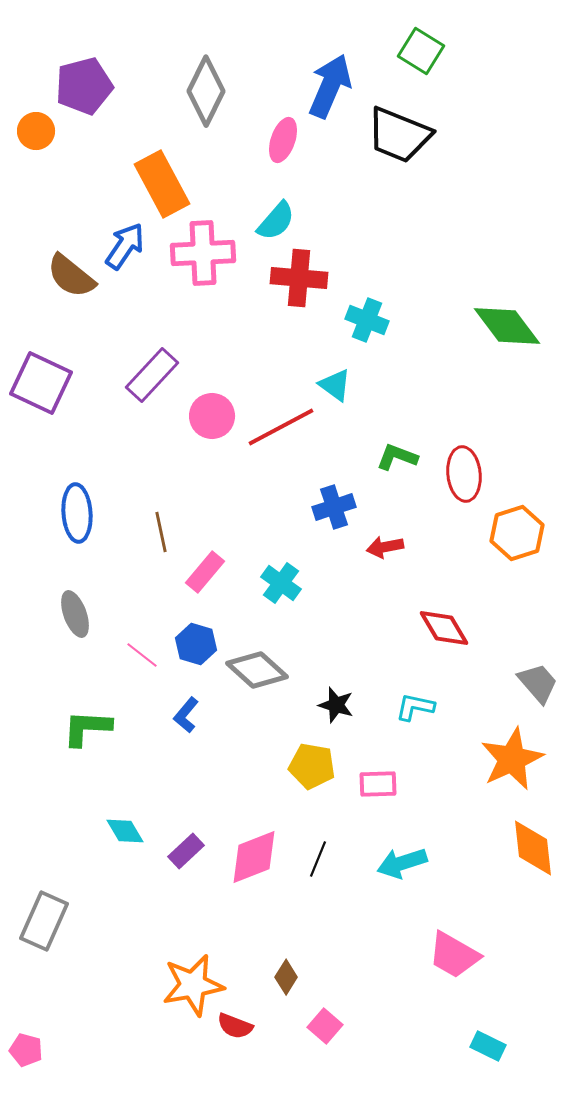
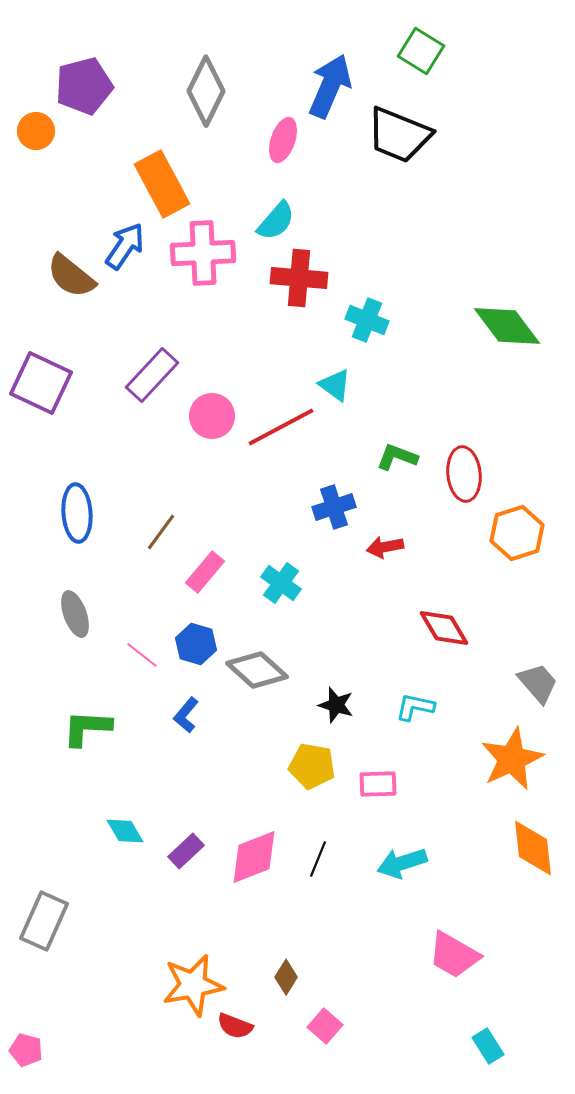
brown line at (161, 532): rotated 48 degrees clockwise
cyan rectangle at (488, 1046): rotated 32 degrees clockwise
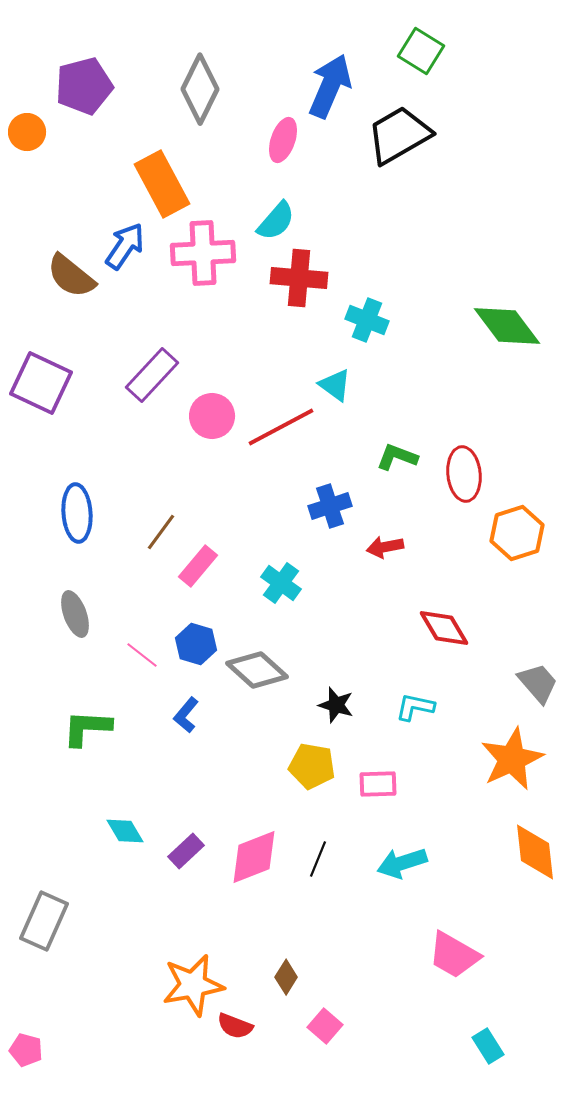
gray diamond at (206, 91): moved 6 px left, 2 px up
orange circle at (36, 131): moved 9 px left, 1 px down
black trapezoid at (399, 135): rotated 128 degrees clockwise
blue cross at (334, 507): moved 4 px left, 1 px up
pink rectangle at (205, 572): moved 7 px left, 6 px up
orange diamond at (533, 848): moved 2 px right, 4 px down
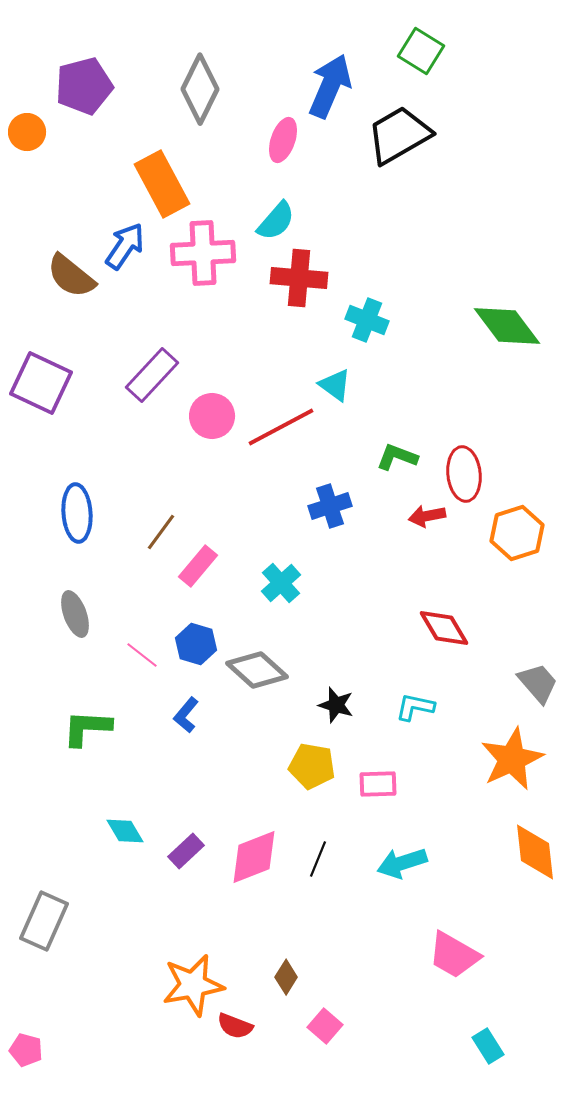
red arrow at (385, 547): moved 42 px right, 31 px up
cyan cross at (281, 583): rotated 12 degrees clockwise
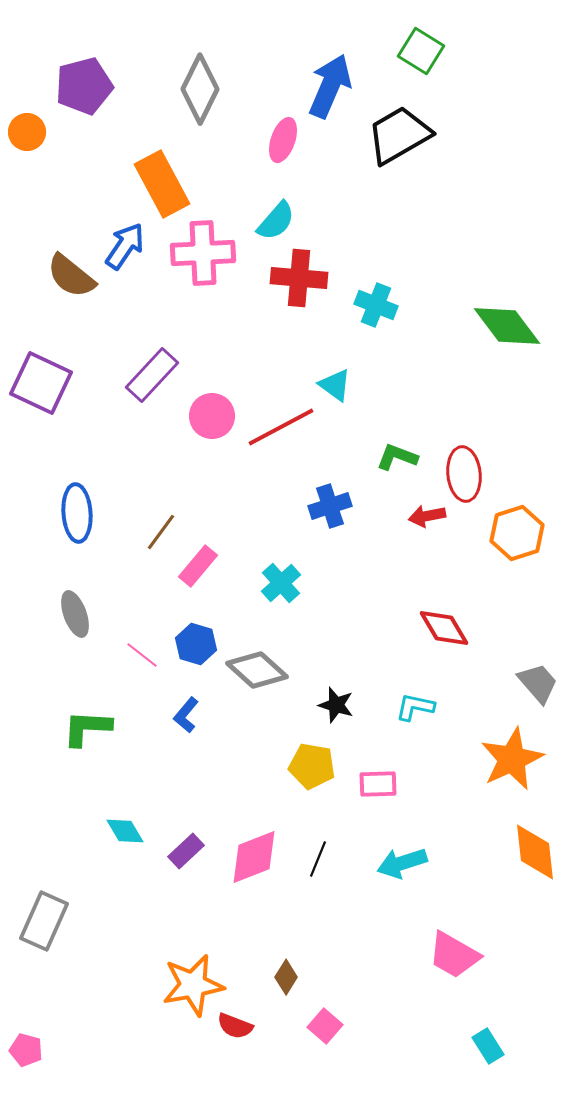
cyan cross at (367, 320): moved 9 px right, 15 px up
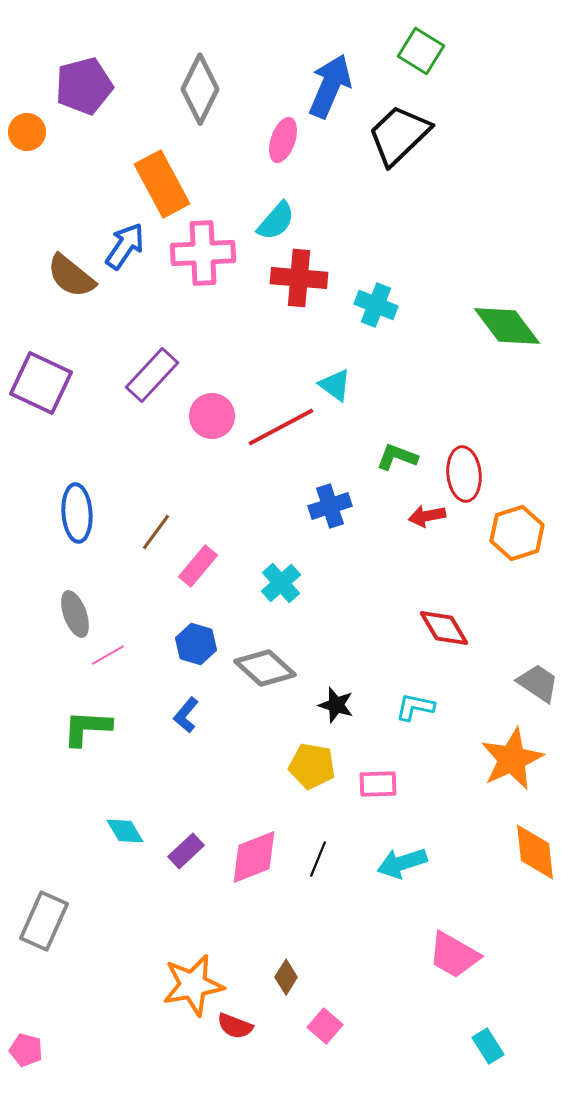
black trapezoid at (399, 135): rotated 14 degrees counterclockwise
brown line at (161, 532): moved 5 px left
pink line at (142, 655): moved 34 px left; rotated 68 degrees counterclockwise
gray diamond at (257, 670): moved 8 px right, 2 px up
gray trapezoid at (538, 683): rotated 15 degrees counterclockwise
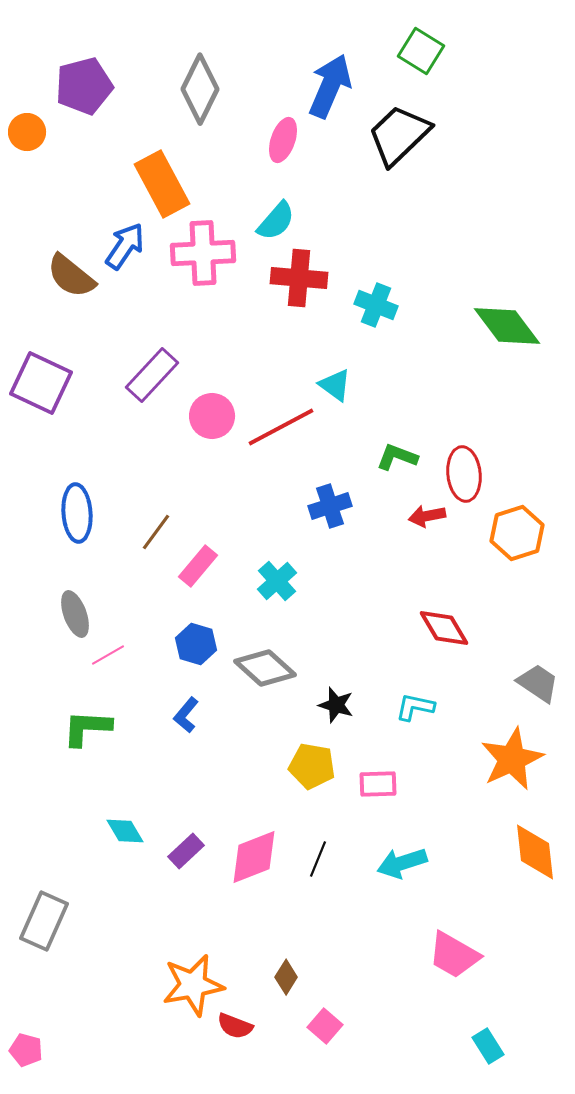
cyan cross at (281, 583): moved 4 px left, 2 px up
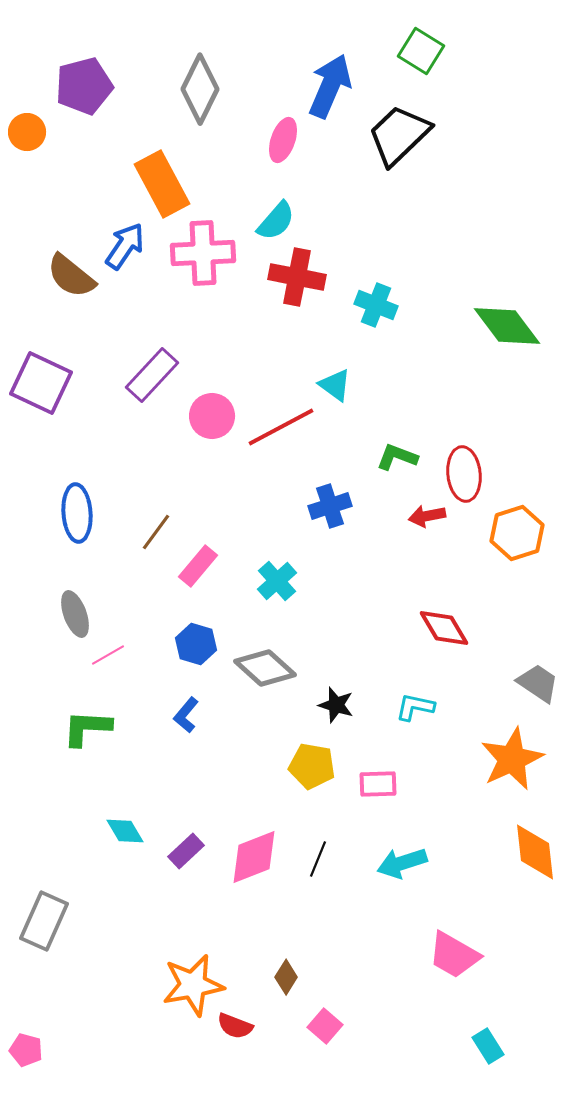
red cross at (299, 278): moved 2 px left, 1 px up; rotated 6 degrees clockwise
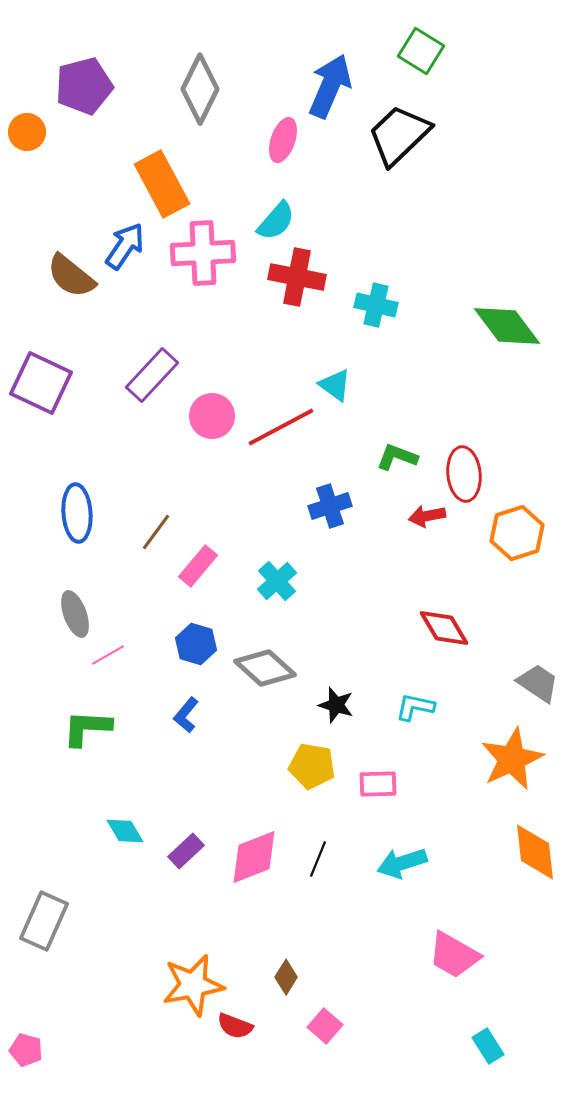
cyan cross at (376, 305): rotated 9 degrees counterclockwise
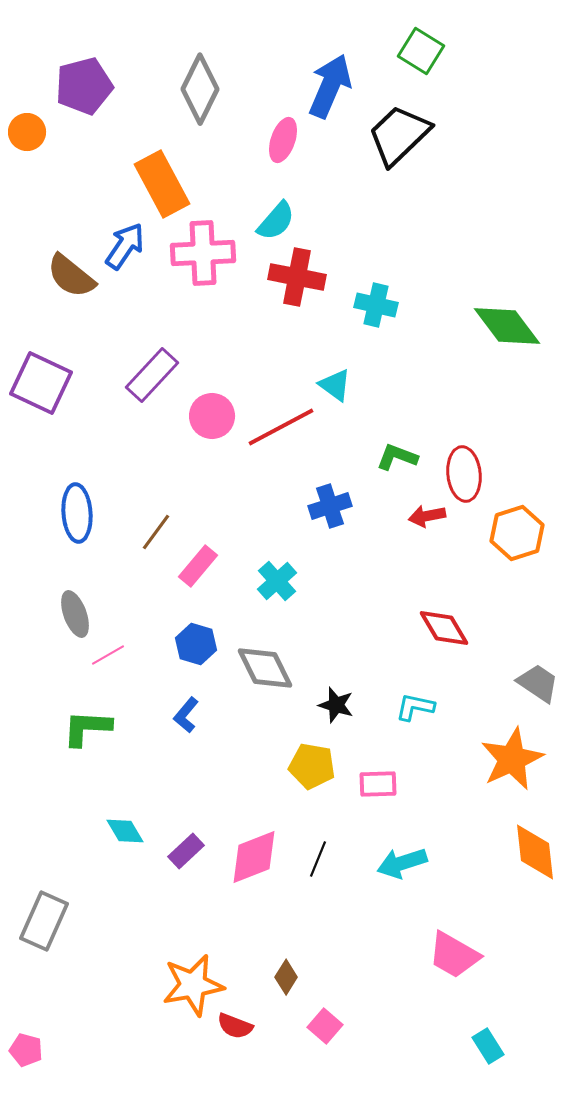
gray diamond at (265, 668): rotated 22 degrees clockwise
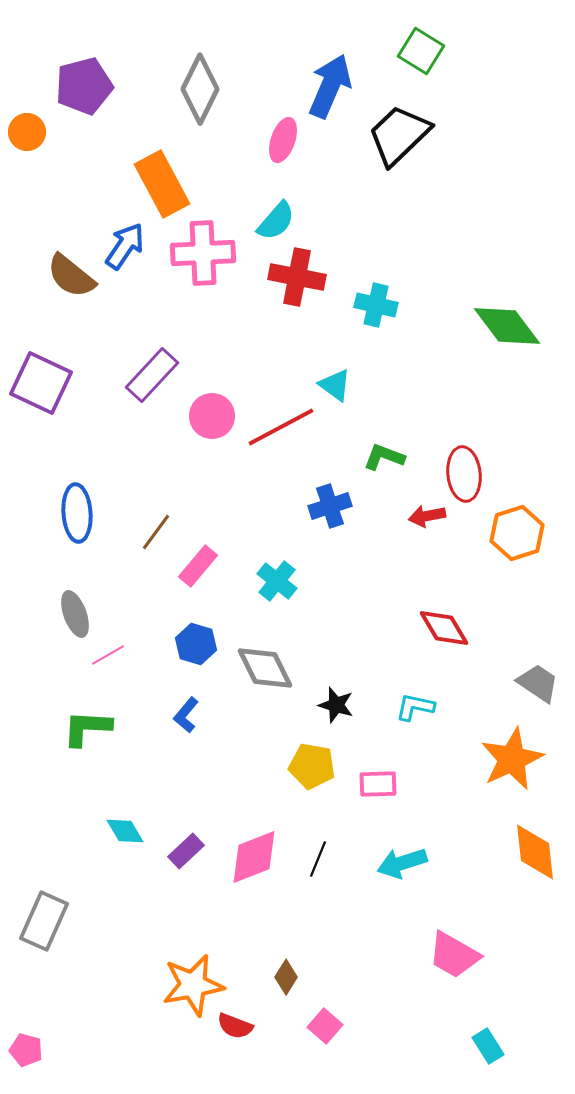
green L-shape at (397, 457): moved 13 px left
cyan cross at (277, 581): rotated 9 degrees counterclockwise
